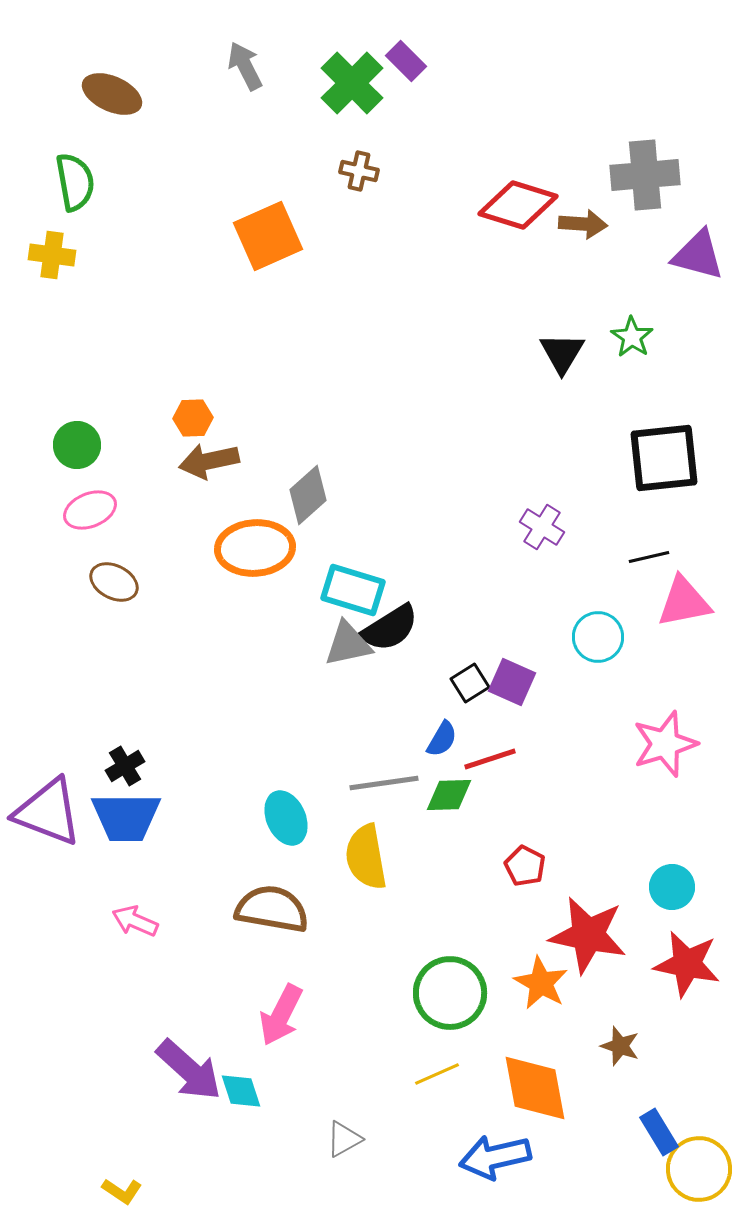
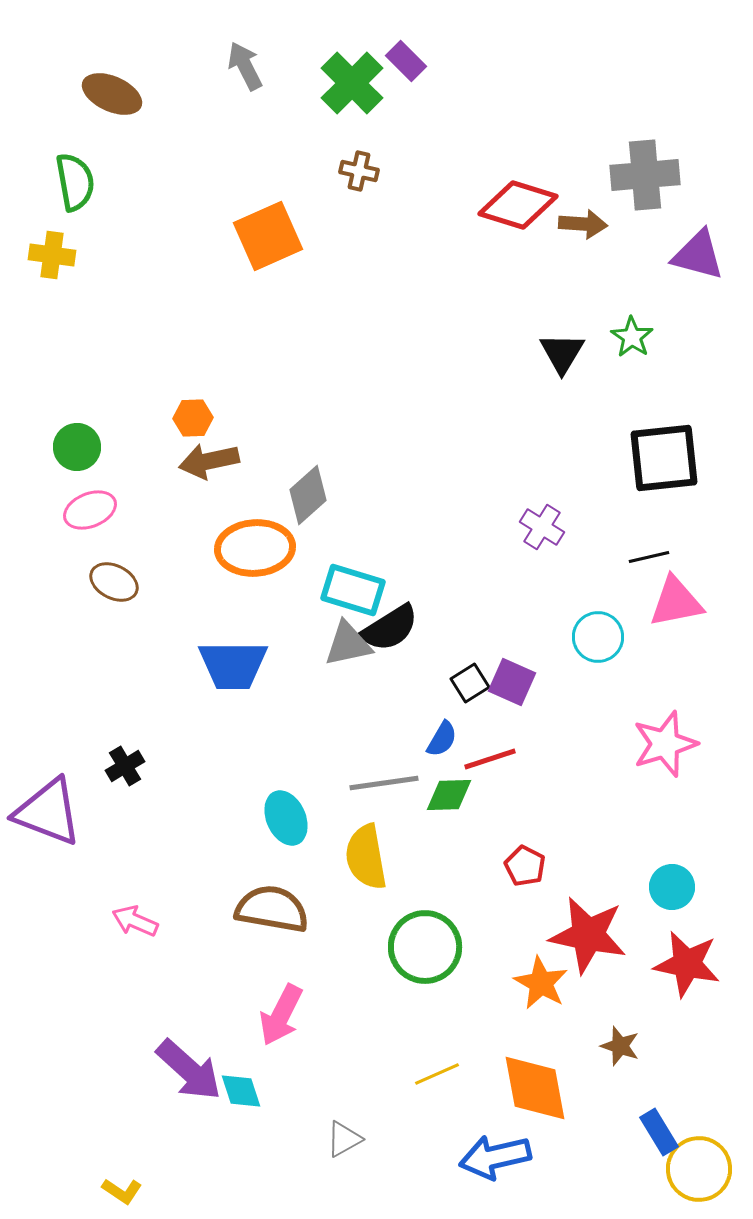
green circle at (77, 445): moved 2 px down
pink triangle at (684, 602): moved 8 px left
blue trapezoid at (126, 817): moved 107 px right, 152 px up
green circle at (450, 993): moved 25 px left, 46 px up
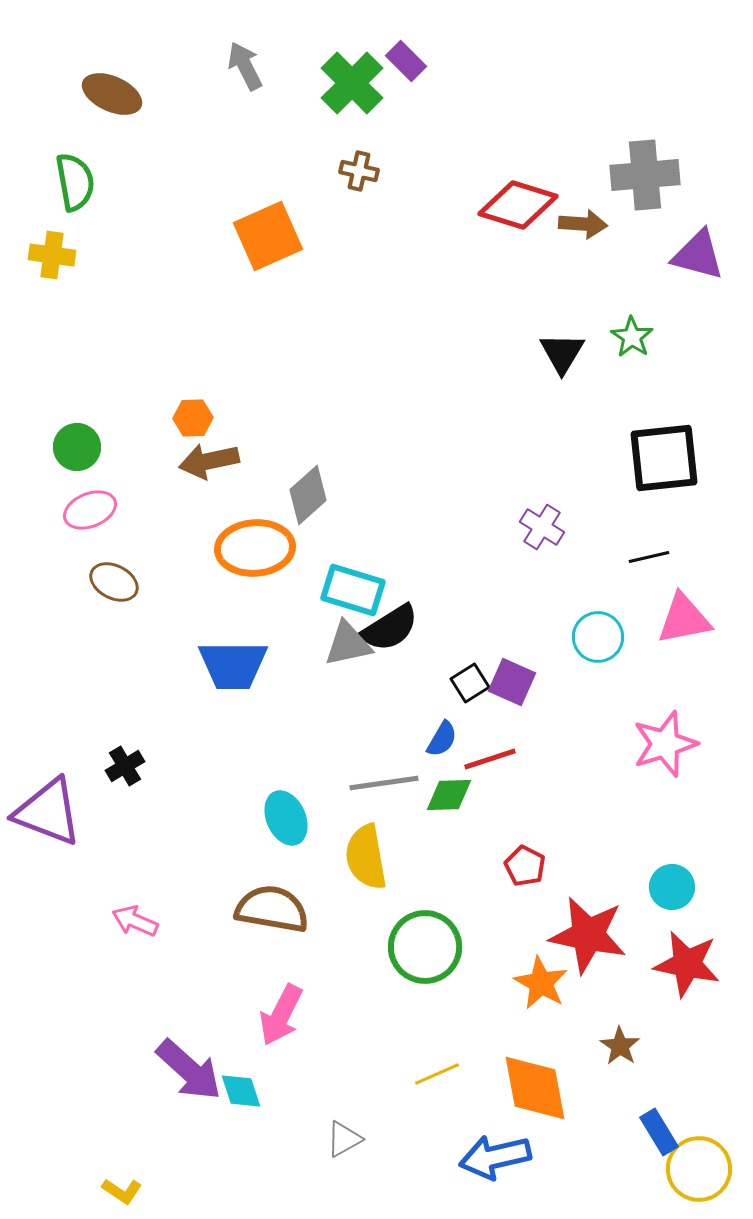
pink triangle at (676, 602): moved 8 px right, 17 px down
brown star at (620, 1046): rotated 15 degrees clockwise
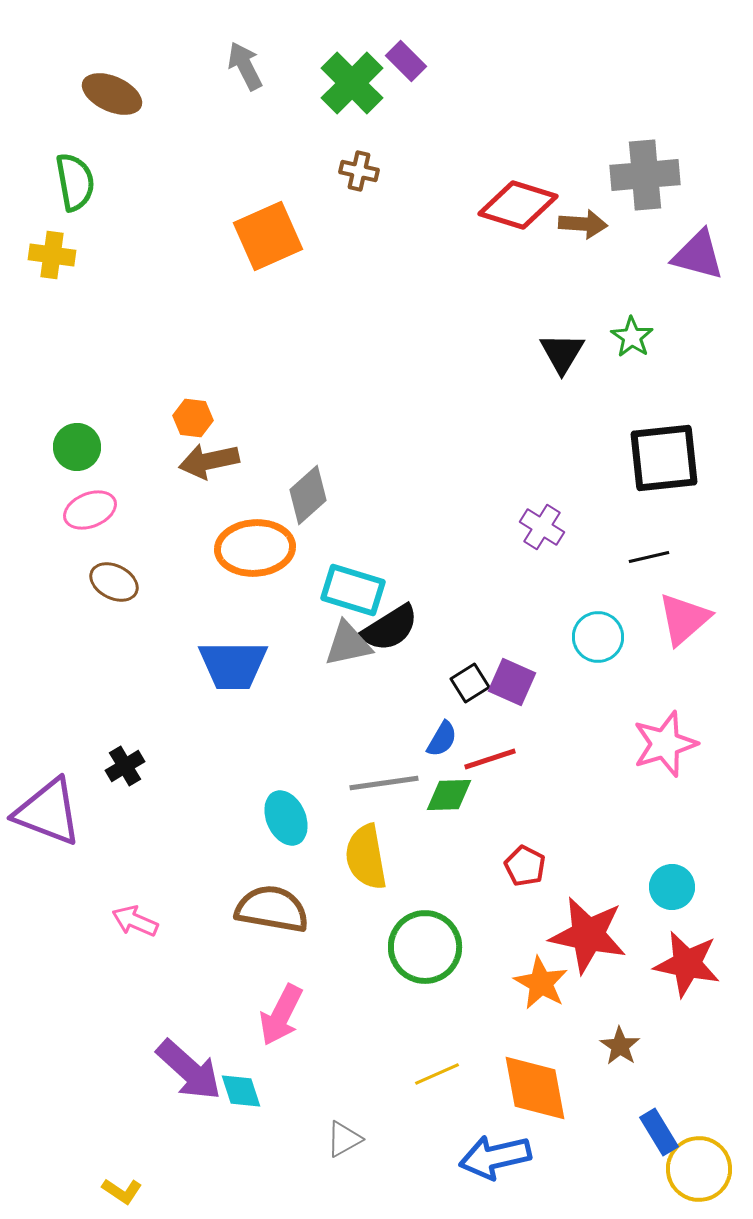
orange hexagon at (193, 418): rotated 9 degrees clockwise
pink triangle at (684, 619): rotated 30 degrees counterclockwise
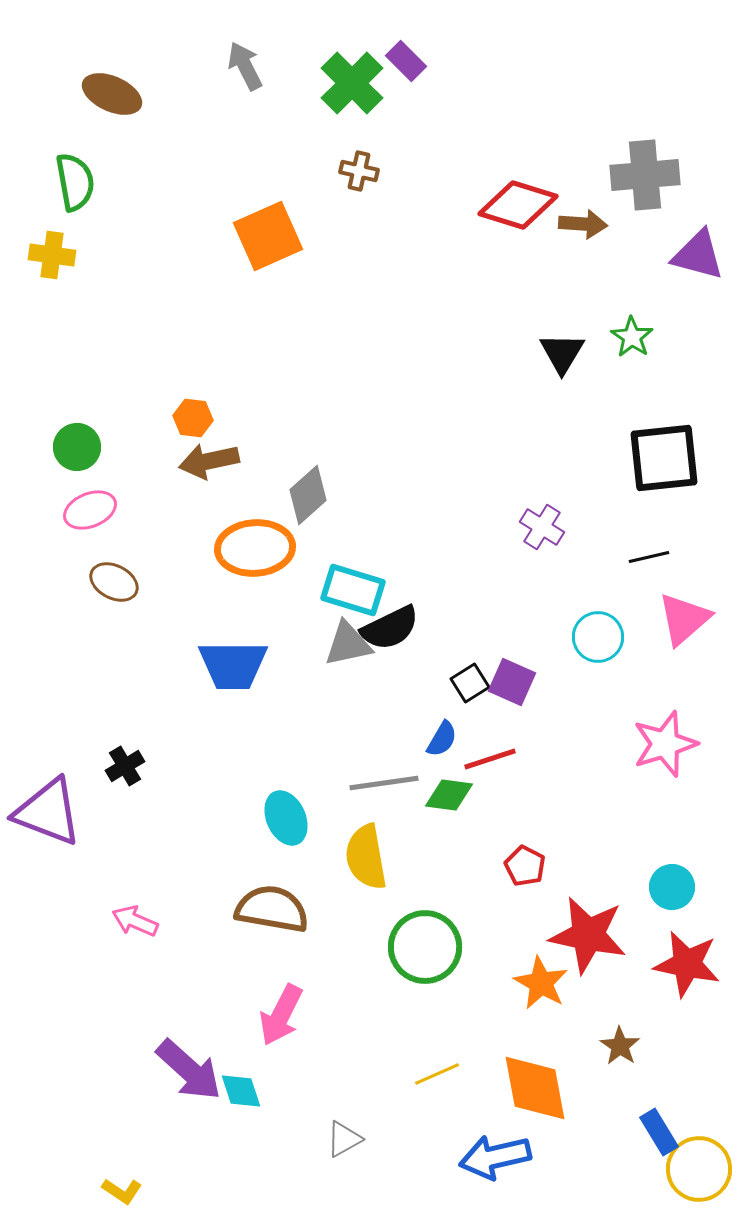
black semicircle at (390, 628): rotated 6 degrees clockwise
green diamond at (449, 795): rotated 9 degrees clockwise
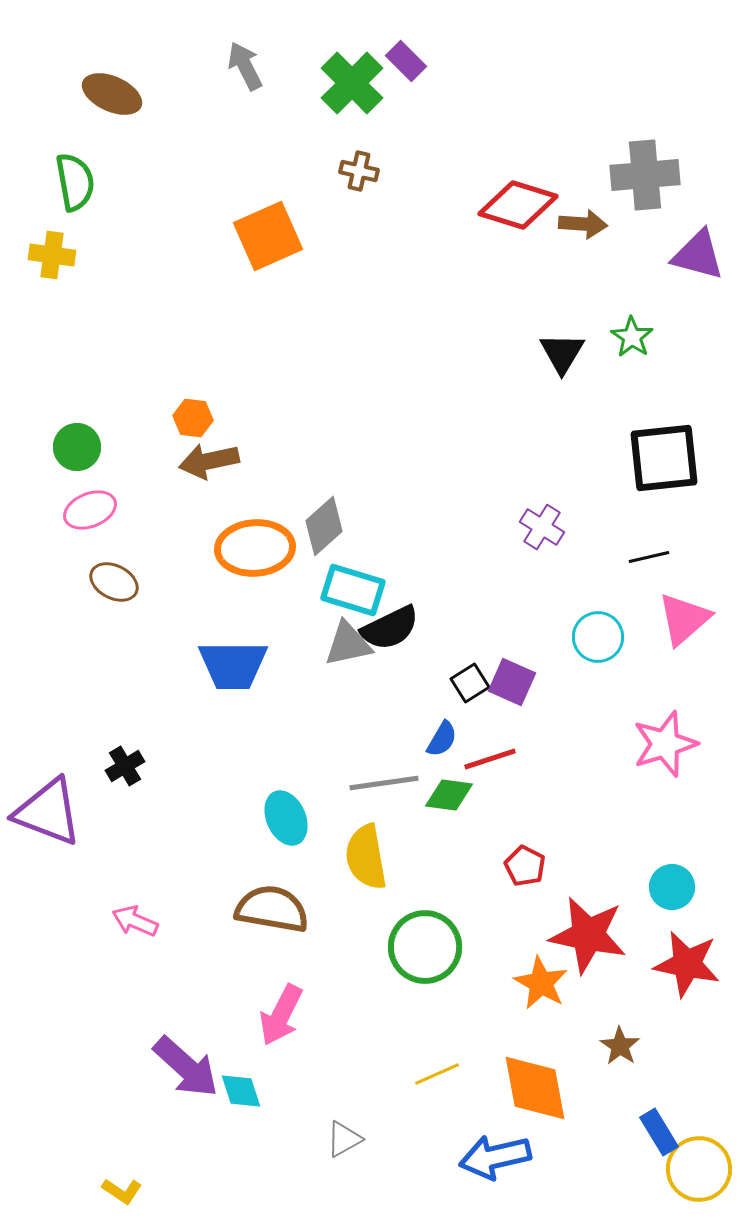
gray diamond at (308, 495): moved 16 px right, 31 px down
purple arrow at (189, 1070): moved 3 px left, 3 px up
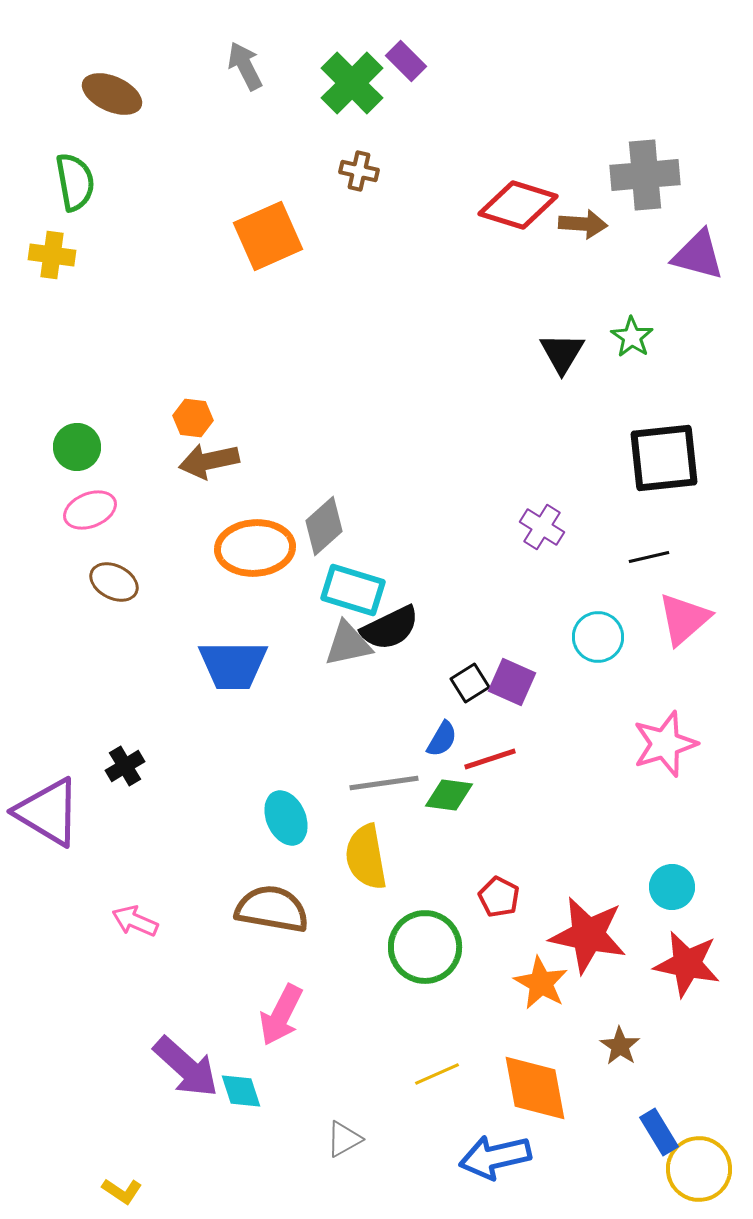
purple triangle at (48, 812): rotated 10 degrees clockwise
red pentagon at (525, 866): moved 26 px left, 31 px down
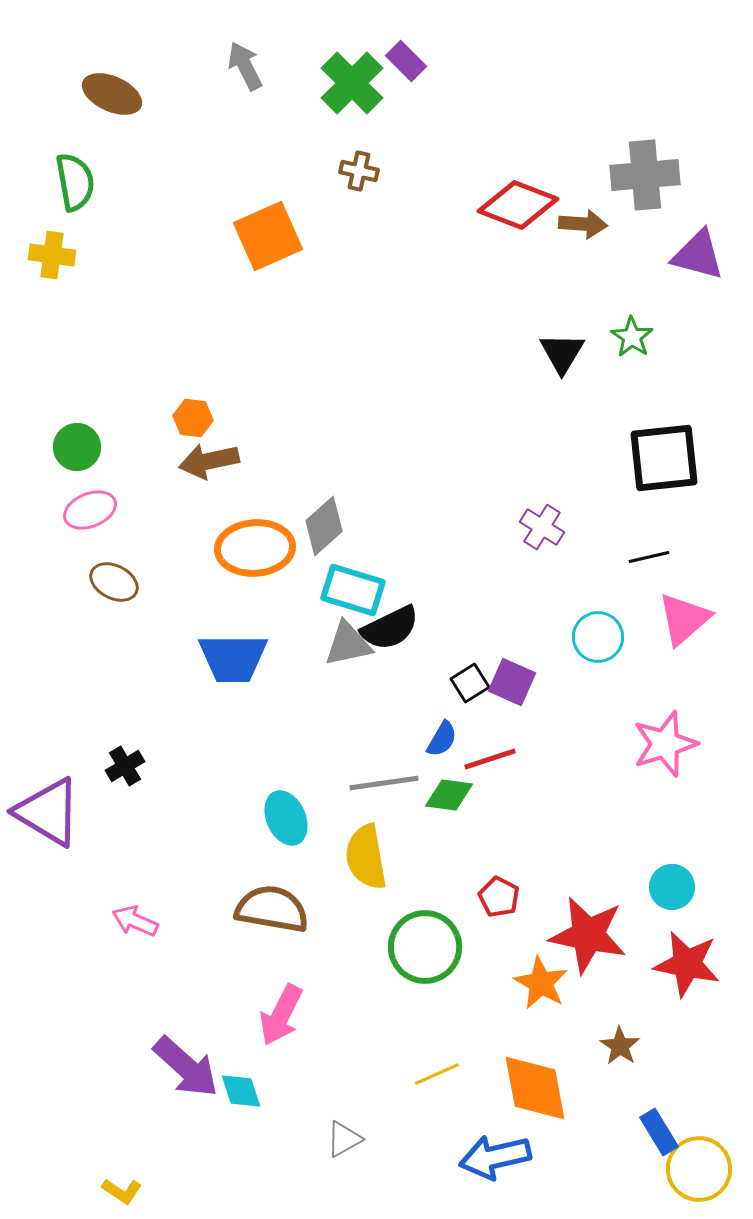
red diamond at (518, 205): rotated 4 degrees clockwise
blue trapezoid at (233, 665): moved 7 px up
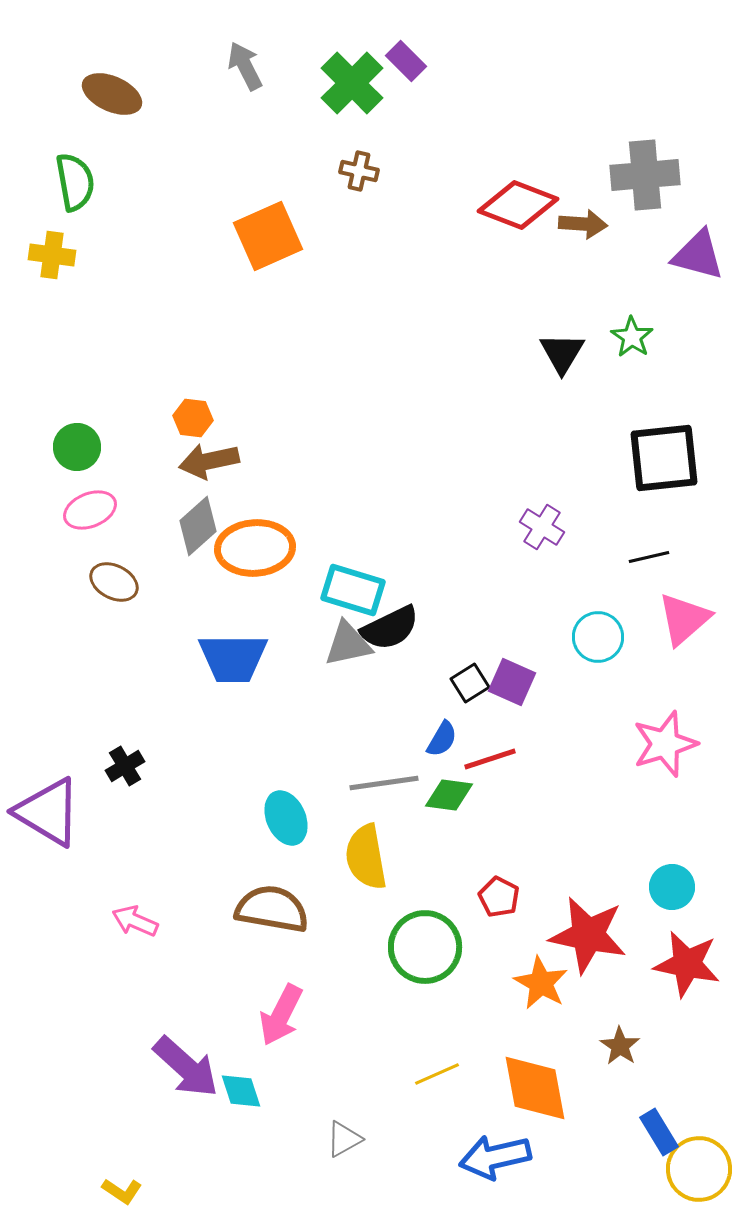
gray diamond at (324, 526): moved 126 px left
